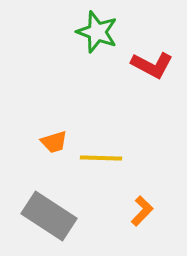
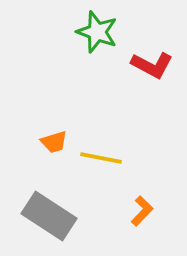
yellow line: rotated 9 degrees clockwise
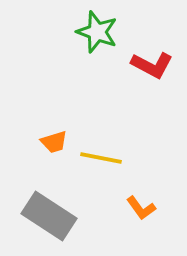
orange L-shape: moved 1 px left, 3 px up; rotated 100 degrees clockwise
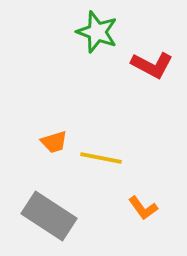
orange L-shape: moved 2 px right
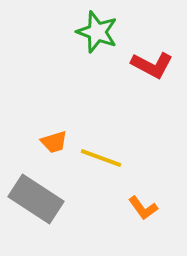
yellow line: rotated 9 degrees clockwise
gray rectangle: moved 13 px left, 17 px up
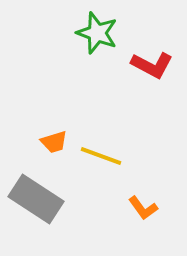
green star: moved 1 px down
yellow line: moved 2 px up
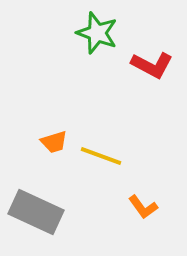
gray rectangle: moved 13 px down; rotated 8 degrees counterclockwise
orange L-shape: moved 1 px up
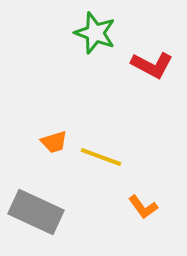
green star: moved 2 px left
yellow line: moved 1 px down
